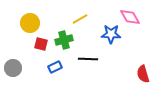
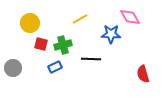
green cross: moved 1 px left, 5 px down
black line: moved 3 px right
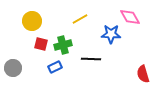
yellow circle: moved 2 px right, 2 px up
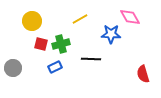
green cross: moved 2 px left, 1 px up
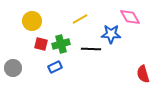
black line: moved 10 px up
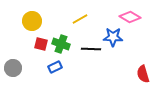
pink diamond: rotated 30 degrees counterclockwise
blue star: moved 2 px right, 3 px down
green cross: rotated 36 degrees clockwise
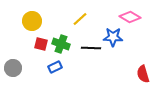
yellow line: rotated 14 degrees counterclockwise
black line: moved 1 px up
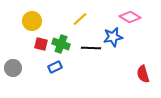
blue star: rotated 12 degrees counterclockwise
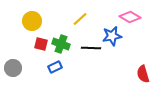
blue star: moved 1 px left, 1 px up
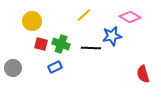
yellow line: moved 4 px right, 4 px up
